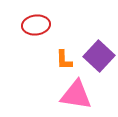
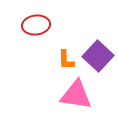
purple square: moved 1 px left
orange L-shape: moved 2 px right
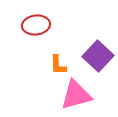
orange L-shape: moved 8 px left, 5 px down
pink triangle: rotated 24 degrees counterclockwise
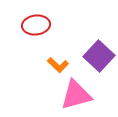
purple square: moved 1 px right
orange L-shape: rotated 45 degrees counterclockwise
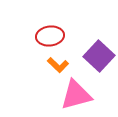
red ellipse: moved 14 px right, 11 px down
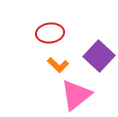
red ellipse: moved 3 px up
pink triangle: rotated 24 degrees counterclockwise
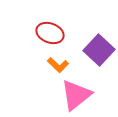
red ellipse: rotated 28 degrees clockwise
purple square: moved 6 px up
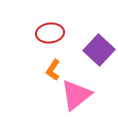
red ellipse: rotated 28 degrees counterclockwise
orange L-shape: moved 5 px left, 5 px down; rotated 80 degrees clockwise
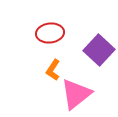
pink triangle: moved 1 px up
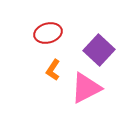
red ellipse: moved 2 px left; rotated 8 degrees counterclockwise
pink triangle: moved 10 px right, 6 px up; rotated 12 degrees clockwise
